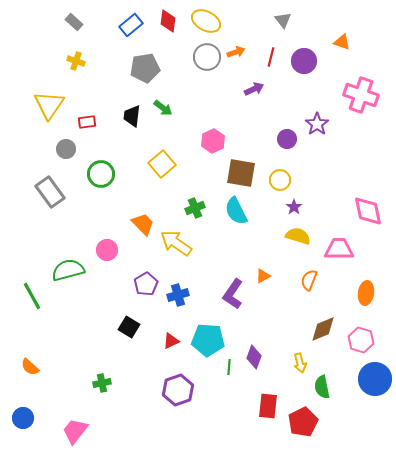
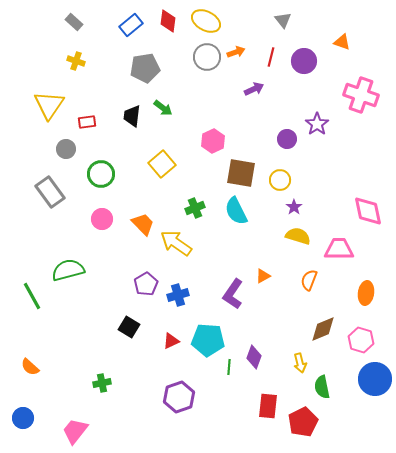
pink circle at (107, 250): moved 5 px left, 31 px up
purple hexagon at (178, 390): moved 1 px right, 7 px down
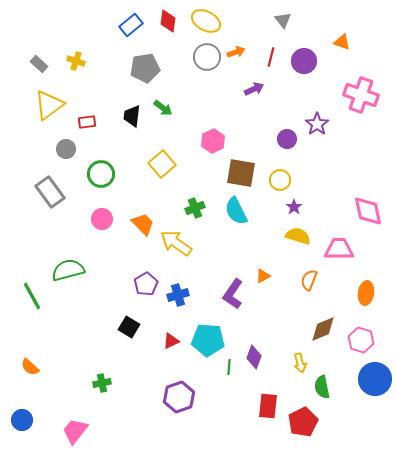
gray rectangle at (74, 22): moved 35 px left, 42 px down
yellow triangle at (49, 105): rotated 20 degrees clockwise
blue circle at (23, 418): moved 1 px left, 2 px down
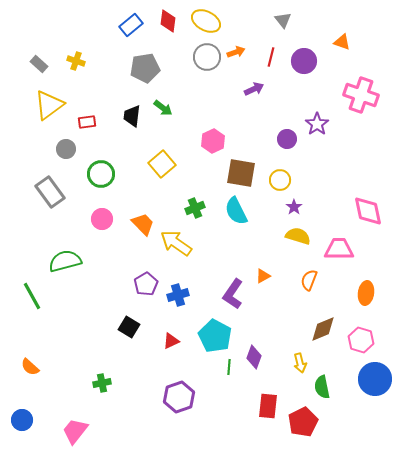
green semicircle at (68, 270): moved 3 px left, 9 px up
cyan pentagon at (208, 340): moved 7 px right, 4 px up; rotated 24 degrees clockwise
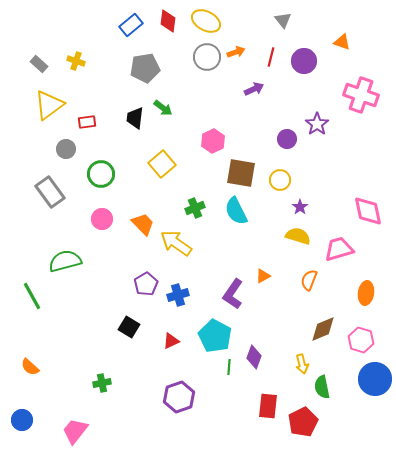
black trapezoid at (132, 116): moved 3 px right, 2 px down
purple star at (294, 207): moved 6 px right
pink trapezoid at (339, 249): rotated 16 degrees counterclockwise
yellow arrow at (300, 363): moved 2 px right, 1 px down
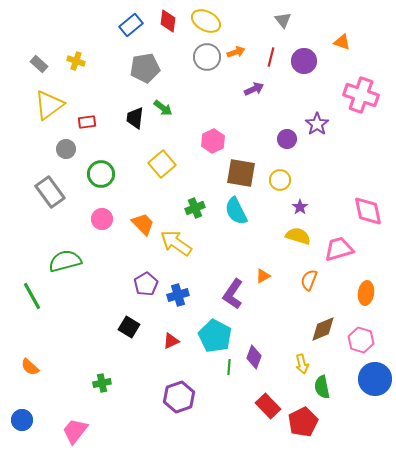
red rectangle at (268, 406): rotated 50 degrees counterclockwise
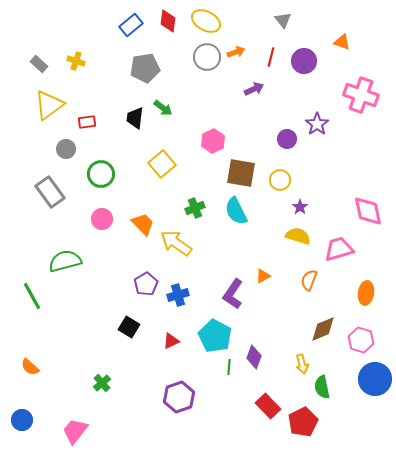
green cross at (102, 383): rotated 30 degrees counterclockwise
